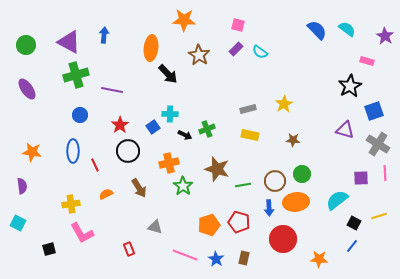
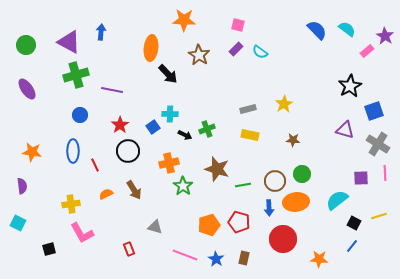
blue arrow at (104, 35): moved 3 px left, 3 px up
pink rectangle at (367, 61): moved 10 px up; rotated 56 degrees counterclockwise
brown arrow at (139, 188): moved 5 px left, 2 px down
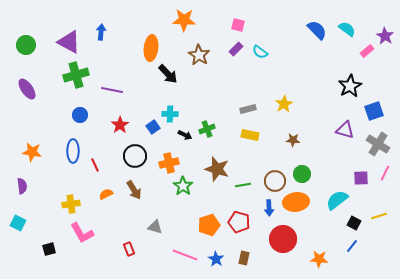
black circle at (128, 151): moved 7 px right, 5 px down
pink line at (385, 173): rotated 28 degrees clockwise
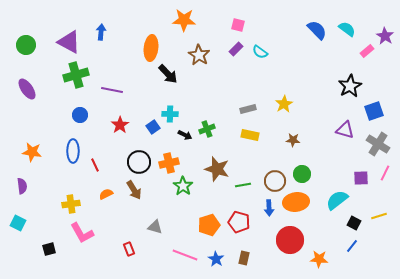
black circle at (135, 156): moved 4 px right, 6 px down
red circle at (283, 239): moved 7 px right, 1 px down
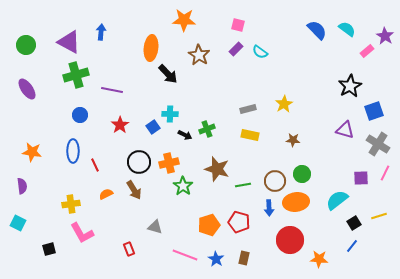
black square at (354, 223): rotated 32 degrees clockwise
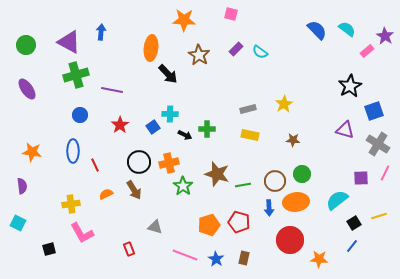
pink square at (238, 25): moved 7 px left, 11 px up
green cross at (207, 129): rotated 21 degrees clockwise
brown star at (217, 169): moved 5 px down
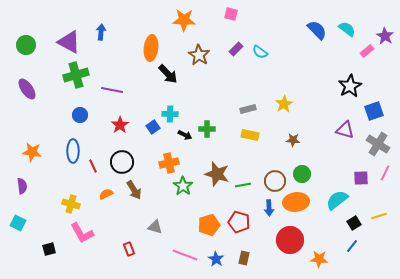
black circle at (139, 162): moved 17 px left
red line at (95, 165): moved 2 px left, 1 px down
yellow cross at (71, 204): rotated 24 degrees clockwise
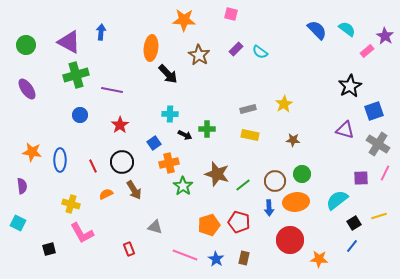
blue square at (153, 127): moved 1 px right, 16 px down
blue ellipse at (73, 151): moved 13 px left, 9 px down
green line at (243, 185): rotated 28 degrees counterclockwise
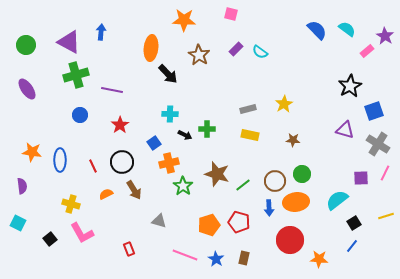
yellow line at (379, 216): moved 7 px right
gray triangle at (155, 227): moved 4 px right, 6 px up
black square at (49, 249): moved 1 px right, 10 px up; rotated 24 degrees counterclockwise
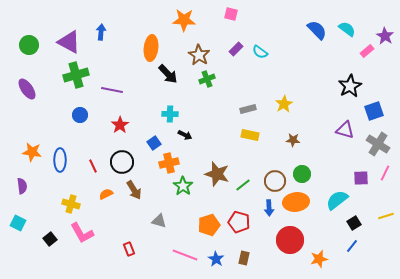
green circle at (26, 45): moved 3 px right
green cross at (207, 129): moved 50 px up; rotated 21 degrees counterclockwise
orange star at (319, 259): rotated 18 degrees counterclockwise
